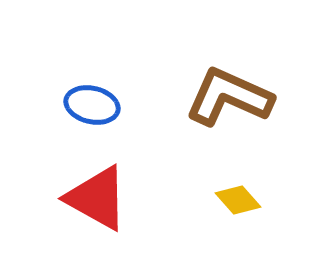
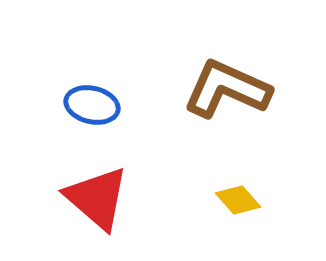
brown L-shape: moved 2 px left, 8 px up
red triangle: rotated 12 degrees clockwise
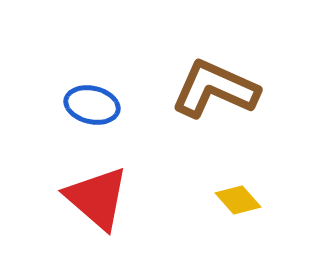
brown L-shape: moved 12 px left
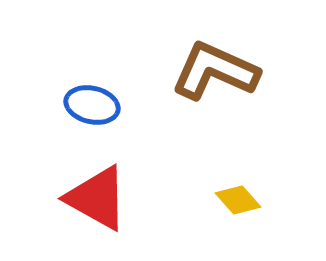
brown L-shape: moved 18 px up
red triangle: rotated 12 degrees counterclockwise
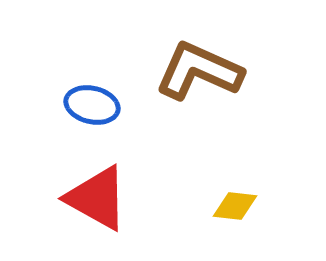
brown L-shape: moved 16 px left
yellow diamond: moved 3 px left, 6 px down; rotated 42 degrees counterclockwise
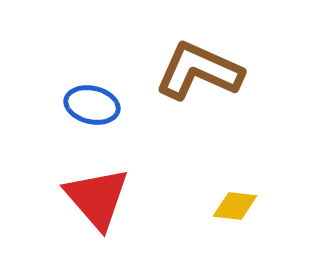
red triangle: rotated 20 degrees clockwise
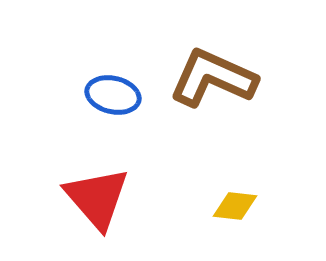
brown L-shape: moved 14 px right, 7 px down
blue ellipse: moved 21 px right, 10 px up
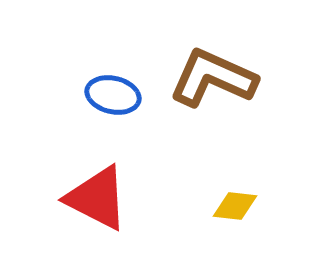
red triangle: rotated 22 degrees counterclockwise
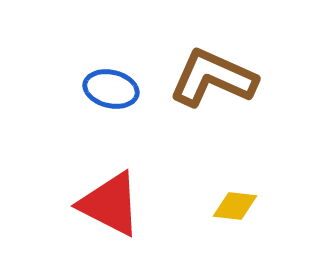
blue ellipse: moved 2 px left, 6 px up
red triangle: moved 13 px right, 6 px down
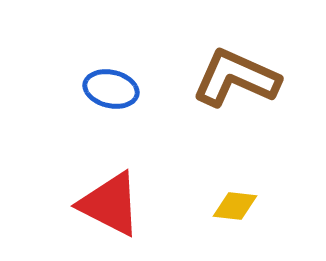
brown L-shape: moved 23 px right
